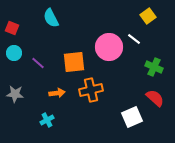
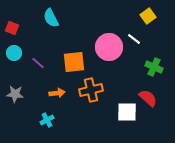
red semicircle: moved 7 px left
white square: moved 5 px left, 5 px up; rotated 25 degrees clockwise
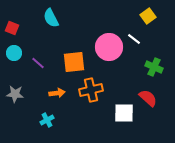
white square: moved 3 px left, 1 px down
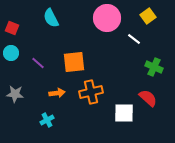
pink circle: moved 2 px left, 29 px up
cyan circle: moved 3 px left
orange cross: moved 2 px down
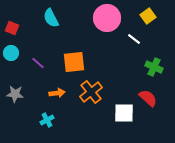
orange cross: rotated 25 degrees counterclockwise
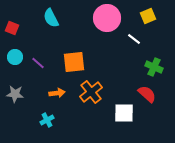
yellow square: rotated 14 degrees clockwise
cyan circle: moved 4 px right, 4 px down
red semicircle: moved 1 px left, 4 px up
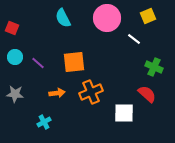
cyan semicircle: moved 12 px right
orange cross: rotated 15 degrees clockwise
cyan cross: moved 3 px left, 2 px down
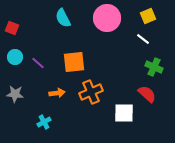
white line: moved 9 px right
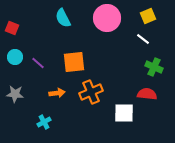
red semicircle: rotated 36 degrees counterclockwise
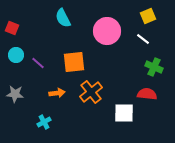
pink circle: moved 13 px down
cyan circle: moved 1 px right, 2 px up
orange cross: rotated 15 degrees counterclockwise
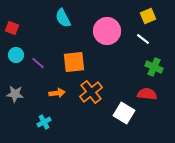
white square: rotated 30 degrees clockwise
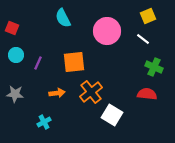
purple line: rotated 72 degrees clockwise
white square: moved 12 px left, 2 px down
